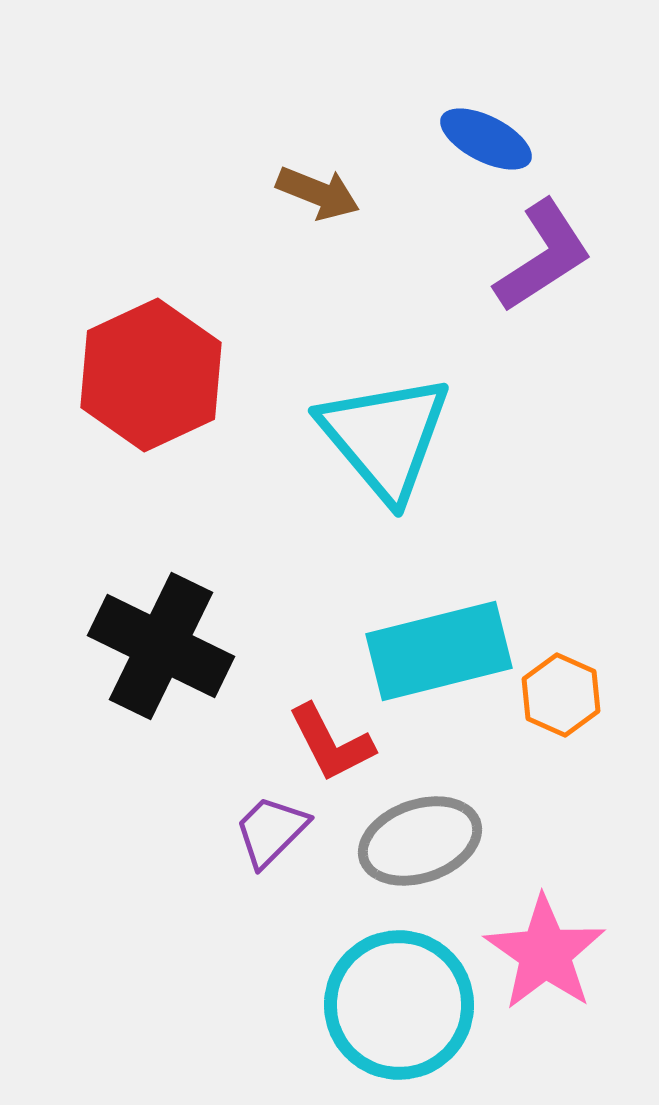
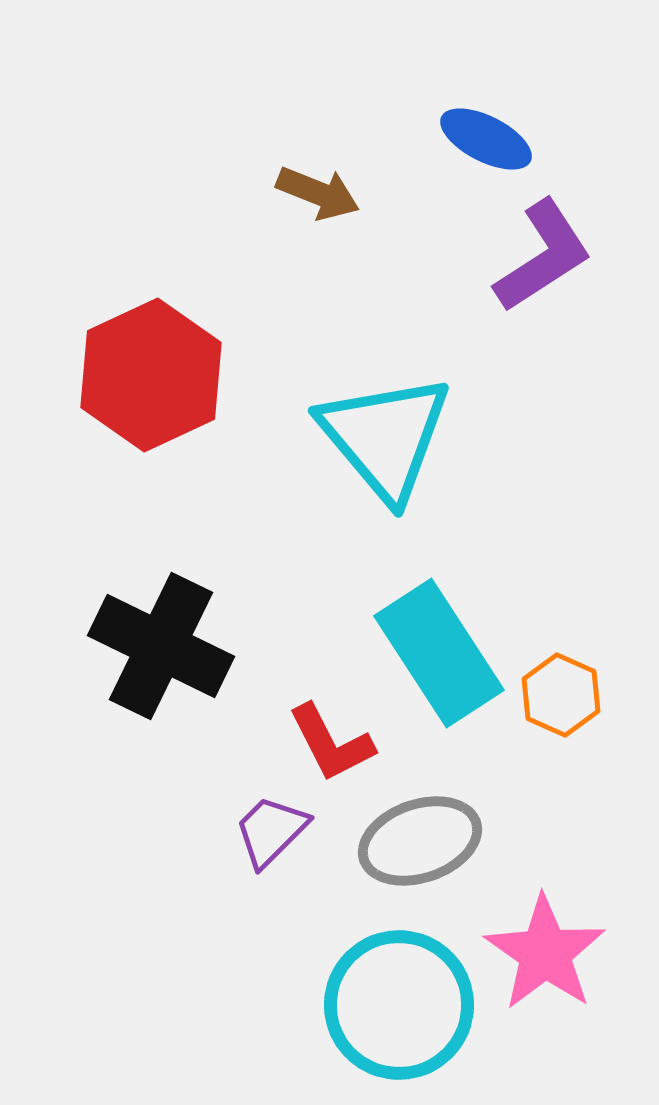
cyan rectangle: moved 2 px down; rotated 71 degrees clockwise
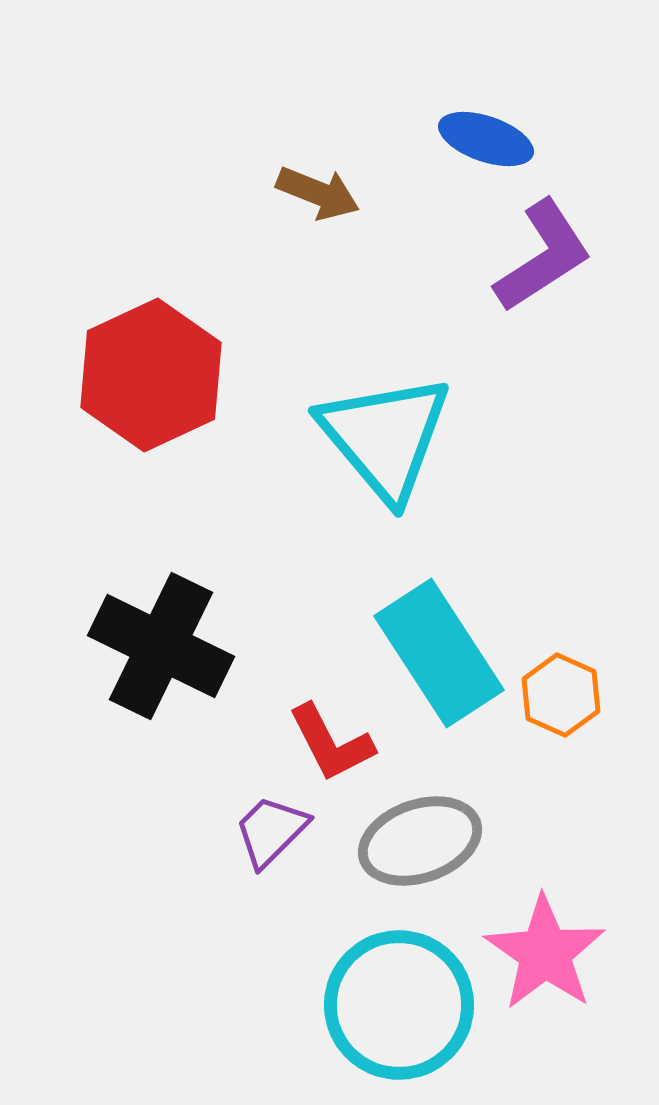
blue ellipse: rotated 8 degrees counterclockwise
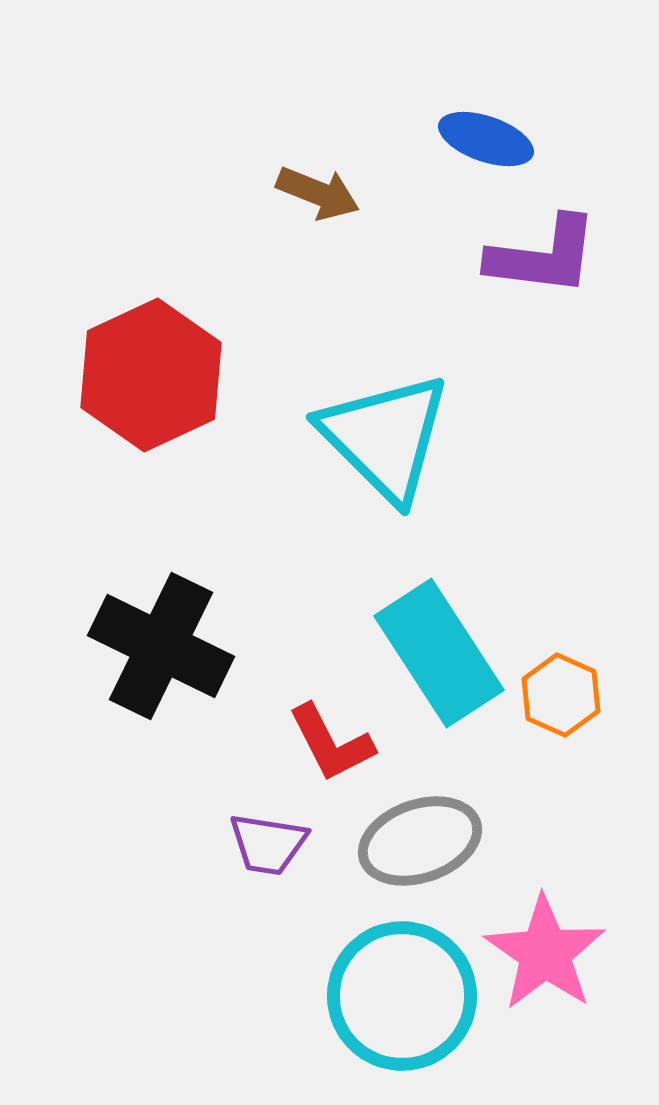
purple L-shape: rotated 40 degrees clockwise
cyan triangle: rotated 5 degrees counterclockwise
purple trapezoid: moved 3 px left, 13 px down; rotated 126 degrees counterclockwise
cyan circle: moved 3 px right, 9 px up
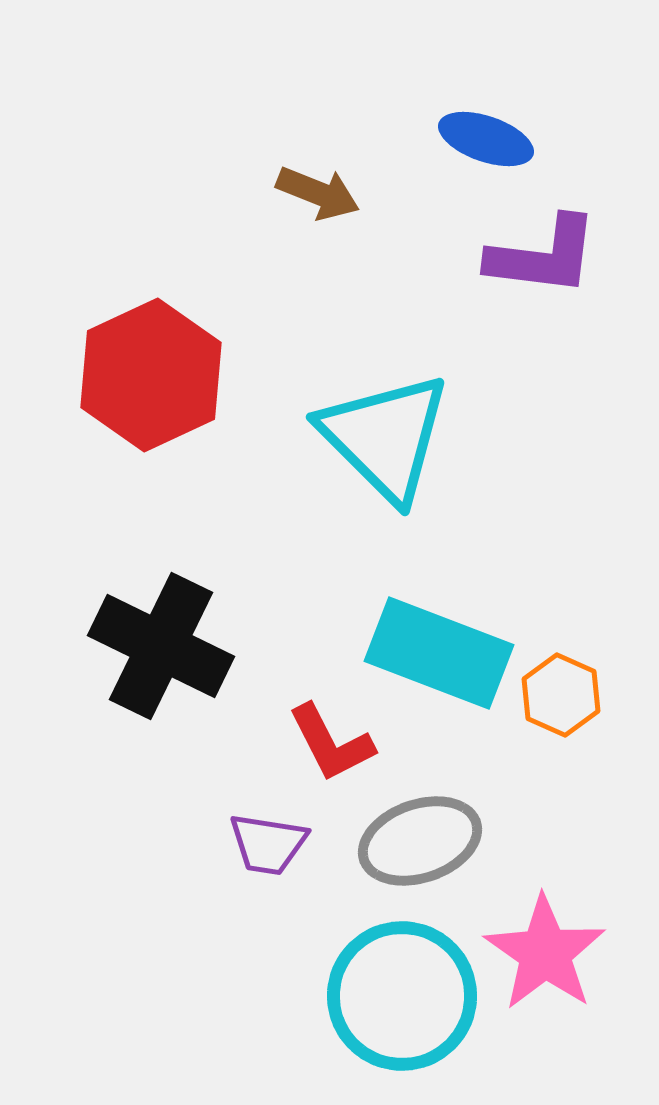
cyan rectangle: rotated 36 degrees counterclockwise
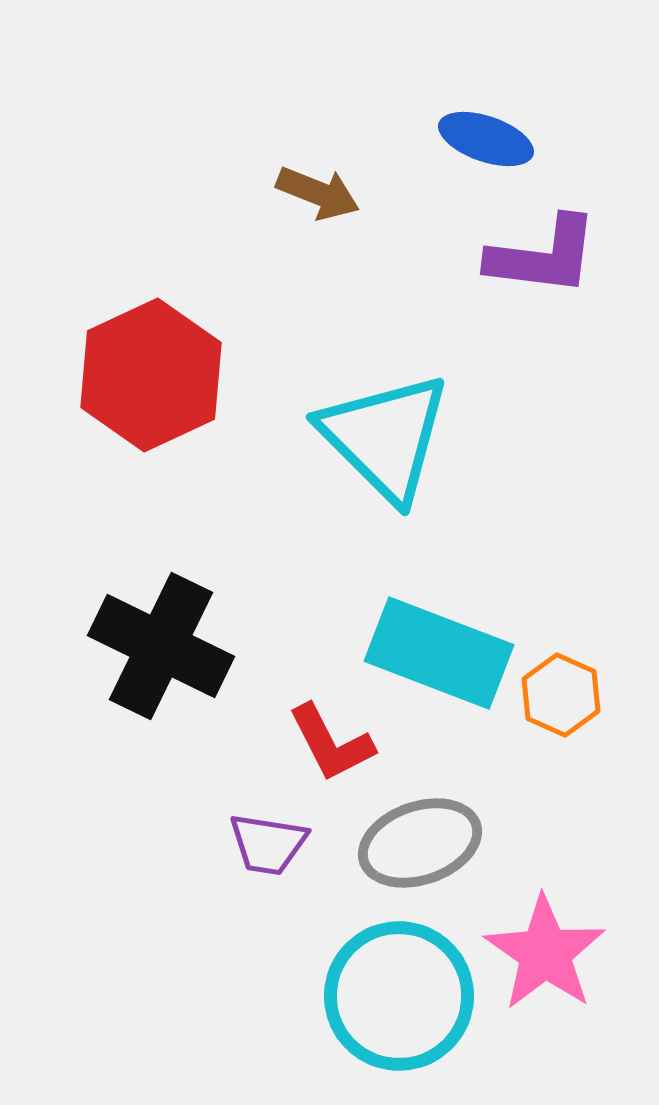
gray ellipse: moved 2 px down
cyan circle: moved 3 px left
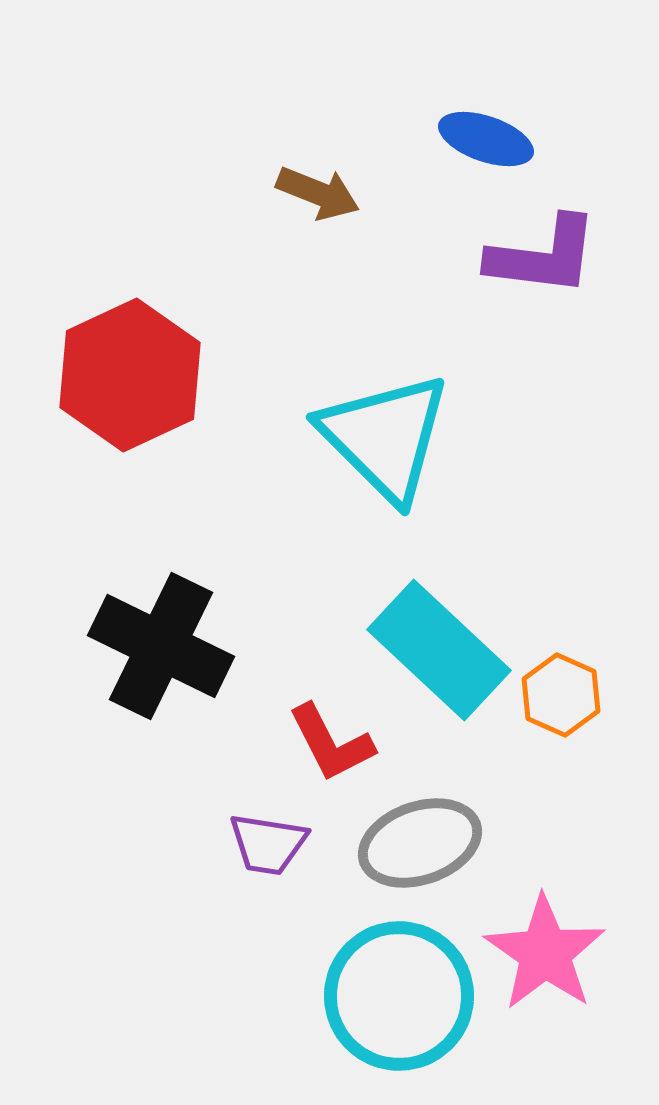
red hexagon: moved 21 px left
cyan rectangle: moved 3 px up; rotated 22 degrees clockwise
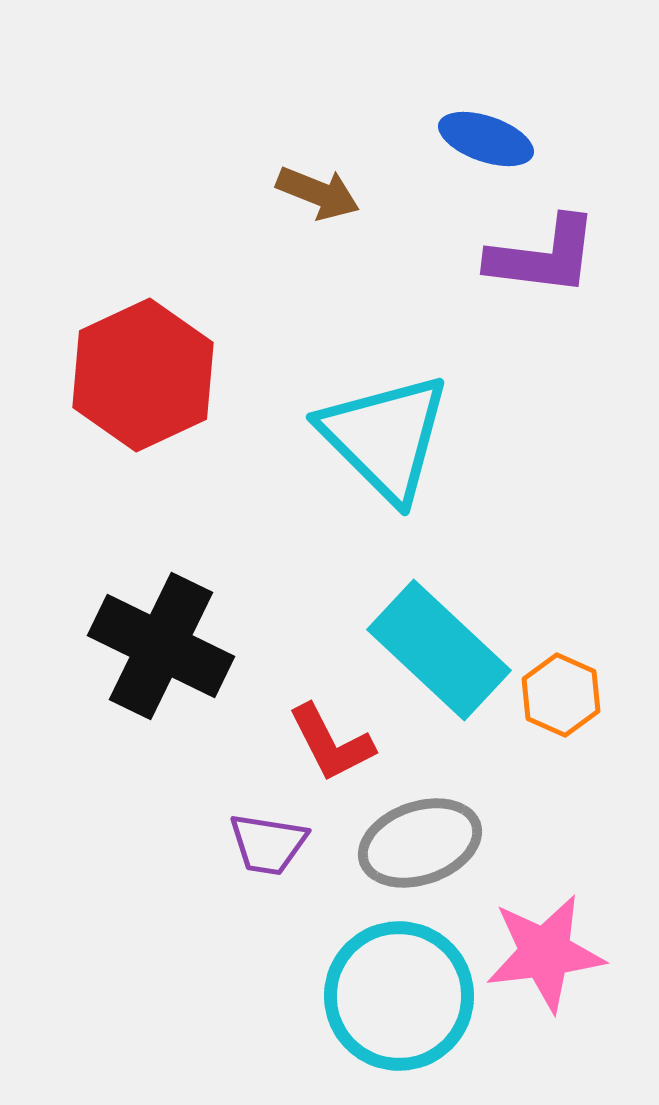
red hexagon: moved 13 px right
pink star: rotated 30 degrees clockwise
